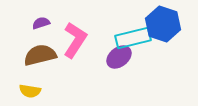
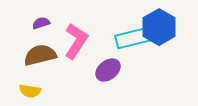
blue hexagon: moved 4 px left, 3 px down; rotated 12 degrees clockwise
pink L-shape: moved 1 px right, 1 px down
purple ellipse: moved 11 px left, 13 px down
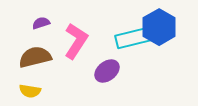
brown semicircle: moved 5 px left, 2 px down
purple ellipse: moved 1 px left, 1 px down
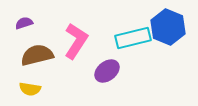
purple semicircle: moved 17 px left
blue hexagon: moved 9 px right; rotated 8 degrees counterclockwise
brown semicircle: moved 2 px right, 2 px up
yellow semicircle: moved 2 px up
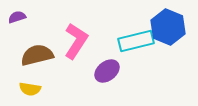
purple semicircle: moved 7 px left, 6 px up
cyan rectangle: moved 3 px right, 3 px down
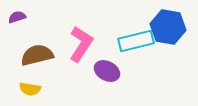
blue hexagon: rotated 12 degrees counterclockwise
pink L-shape: moved 5 px right, 3 px down
purple ellipse: rotated 65 degrees clockwise
